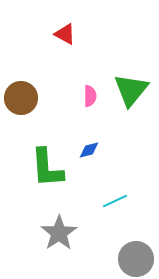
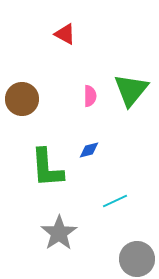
brown circle: moved 1 px right, 1 px down
gray circle: moved 1 px right
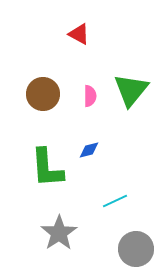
red triangle: moved 14 px right
brown circle: moved 21 px right, 5 px up
gray circle: moved 1 px left, 10 px up
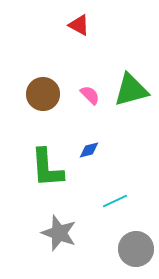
red triangle: moved 9 px up
green triangle: rotated 36 degrees clockwise
pink semicircle: moved 1 px up; rotated 45 degrees counterclockwise
gray star: rotated 18 degrees counterclockwise
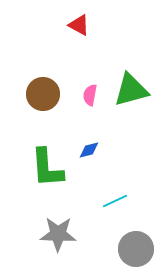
pink semicircle: rotated 125 degrees counterclockwise
gray star: moved 1 px left, 1 px down; rotated 18 degrees counterclockwise
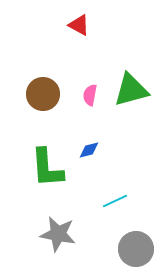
gray star: rotated 9 degrees clockwise
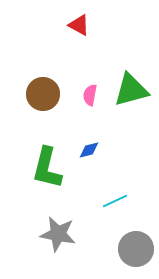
green L-shape: rotated 18 degrees clockwise
